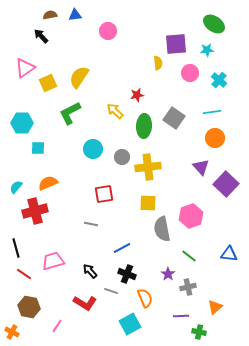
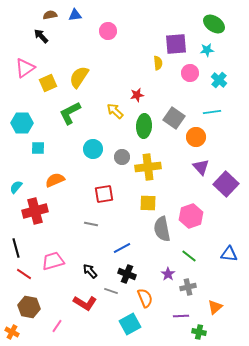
orange circle at (215, 138): moved 19 px left, 1 px up
orange semicircle at (48, 183): moved 7 px right, 3 px up
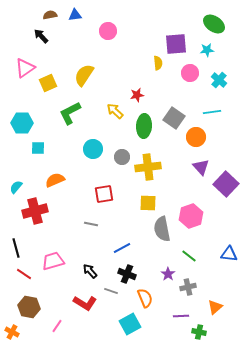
yellow semicircle at (79, 77): moved 5 px right, 2 px up
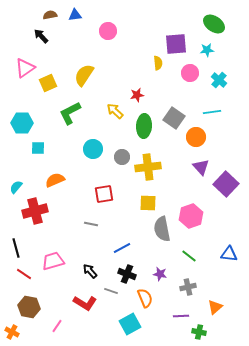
purple star at (168, 274): moved 8 px left; rotated 24 degrees counterclockwise
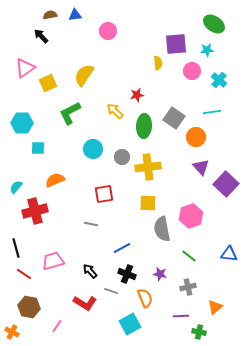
pink circle at (190, 73): moved 2 px right, 2 px up
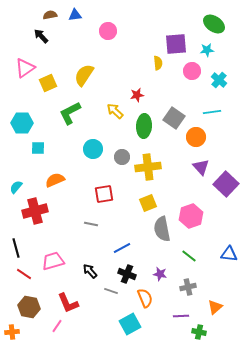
yellow square at (148, 203): rotated 24 degrees counterclockwise
red L-shape at (85, 303): moved 17 px left; rotated 35 degrees clockwise
orange cross at (12, 332): rotated 32 degrees counterclockwise
